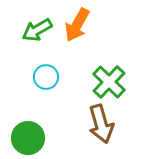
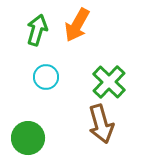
green arrow: rotated 136 degrees clockwise
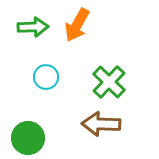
green arrow: moved 4 px left, 3 px up; rotated 72 degrees clockwise
brown arrow: rotated 108 degrees clockwise
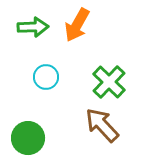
brown arrow: moved 1 px right, 1 px down; rotated 45 degrees clockwise
